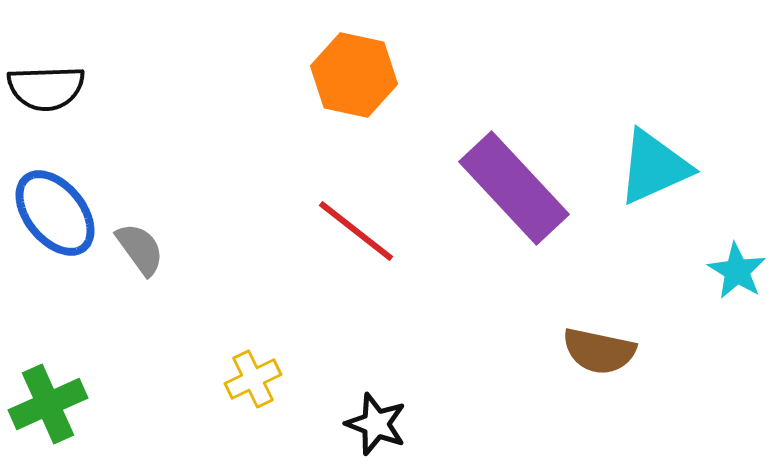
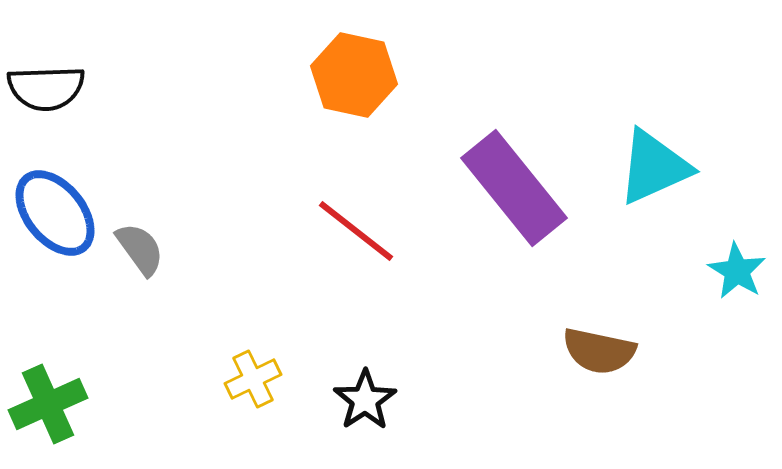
purple rectangle: rotated 4 degrees clockwise
black star: moved 11 px left, 24 px up; rotated 18 degrees clockwise
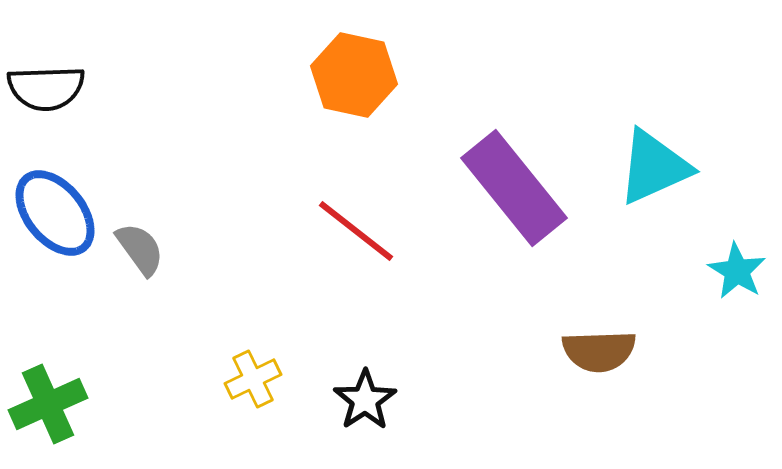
brown semicircle: rotated 14 degrees counterclockwise
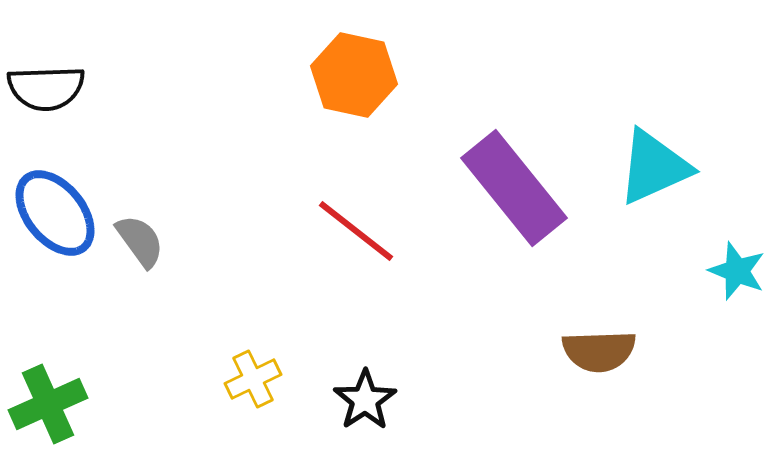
gray semicircle: moved 8 px up
cyan star: rotated 10 degrees counterclockwise
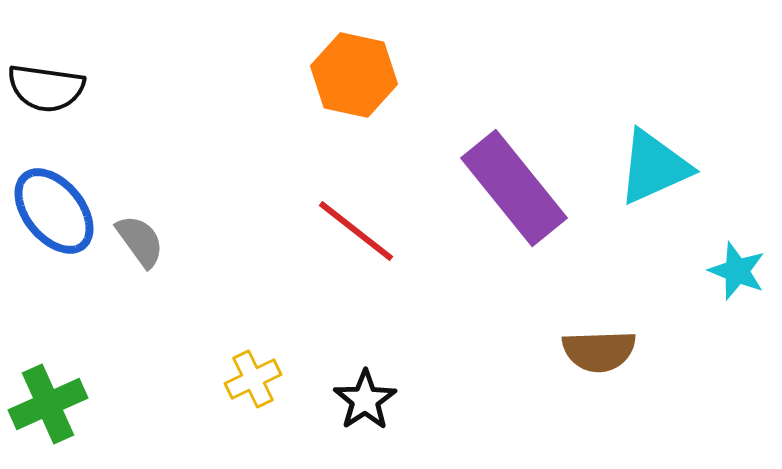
black semicircle: rotated 10 degrees clockwise
blue ellipse: moved 1 px left, 2 px up
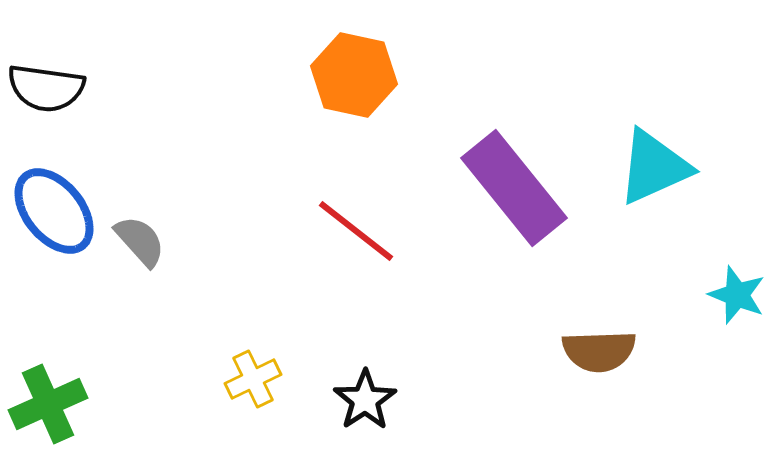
gray semicircle: rotated 6 degrees counterclockwise
cyan star: moved 24 px down
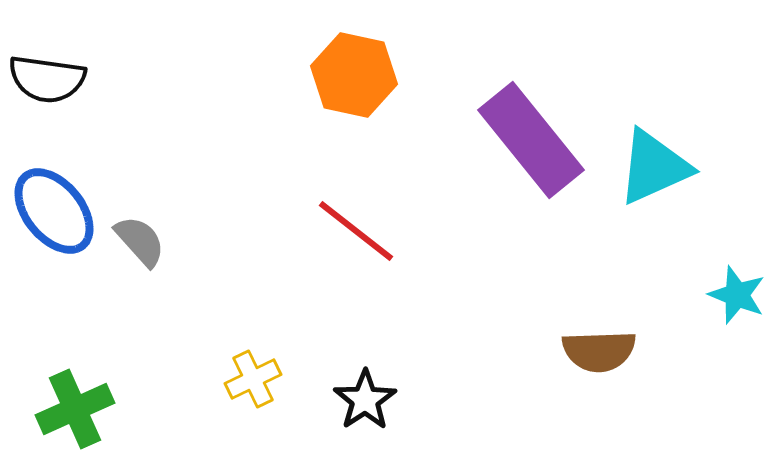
black semicircle: moved 1 px right, 9 px up
purple rectangle: moved 17 px right, 48 px up
green cross: moved 27 px right, 5 px down
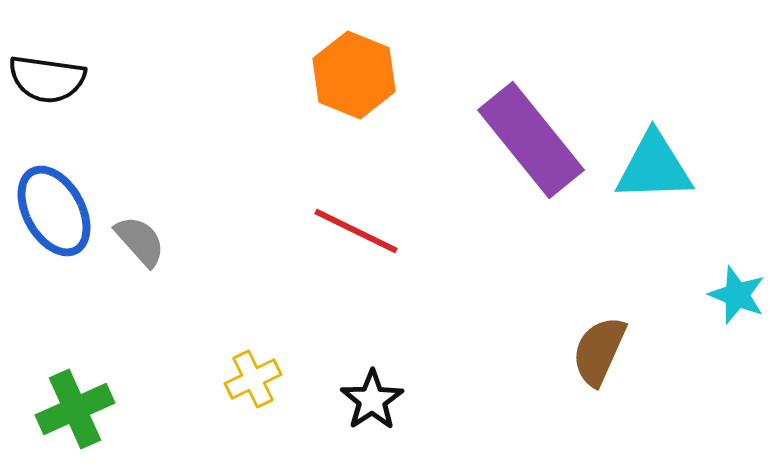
orange hexagon: rotated 10 degrees clockwise
cyan triangle: rotated 22 degrees clockwise
blue ellipse: rotated 10 degrees clockwise
red line: rotated 12 degrees counterclockwise
brown semicircle: rotated 116 degrees clockwise
black star: moved 7 px right
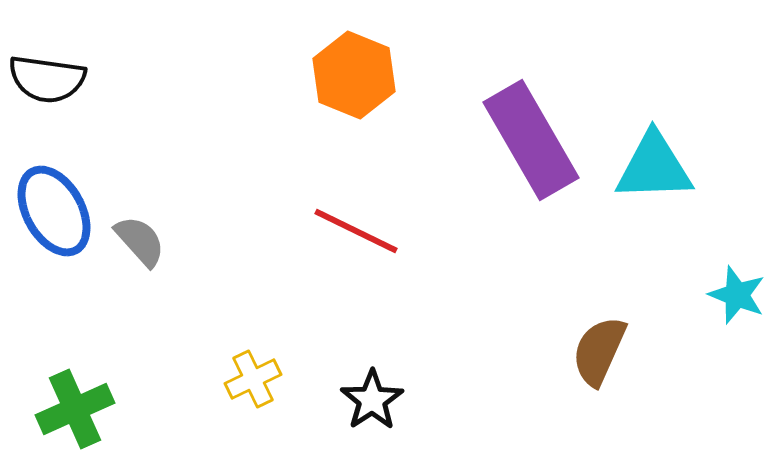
purple rectangle: rotated 9 degrees clockwise
